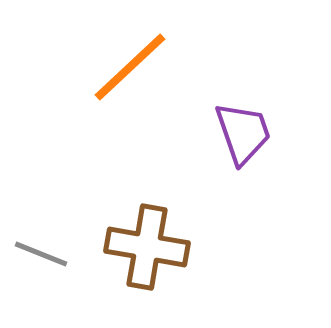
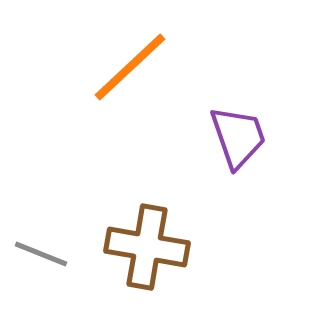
purple trapezoid: moved 5 px left, 4 px down
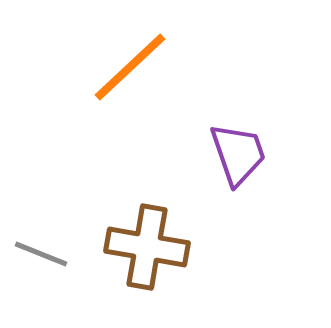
purple trapezoid: moved 17 px down
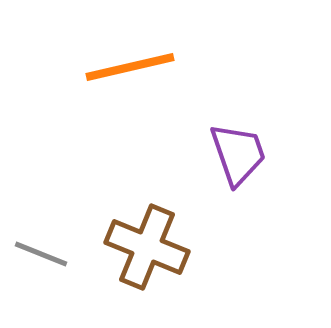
orange line: rotated 30 degrees clockwise
brown cross: rotated 12 degrees clockwise
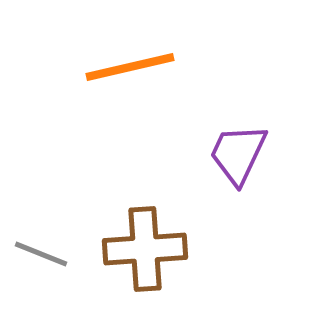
purple trapezoid: rotated 136 degrees counterclockwise
brown cross: moved 2 px left, 2 px down; rotated 26 degrees counterclockwise
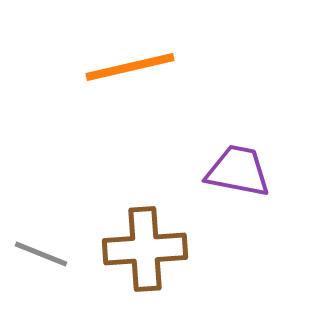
purple trapezoid: moved 17 px down; rotated 76 degrees clockwise
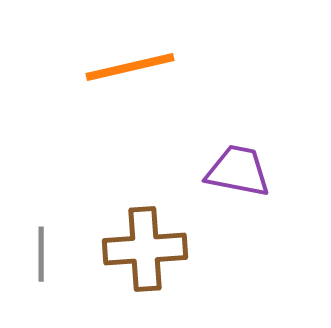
gray line: rotated 68 degrees clockwise
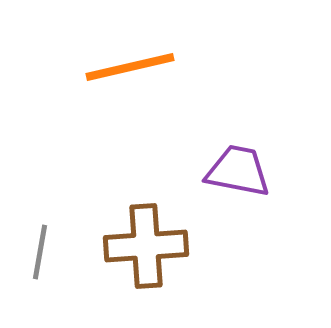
brown cross: moved 1 px right, 3 px up
gray line: moved 1 px left, 2 px up; rotated 10 degrees clockwise
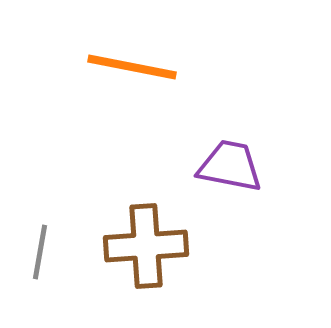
orange line: moved 2 px right; rotated 24 degrees clockwise
purple trapezoid: moved 8 px left, 5 px up
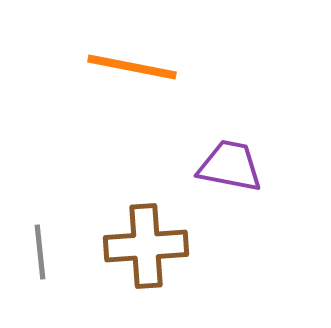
gray line: rotated 16 degrees counterclockwise
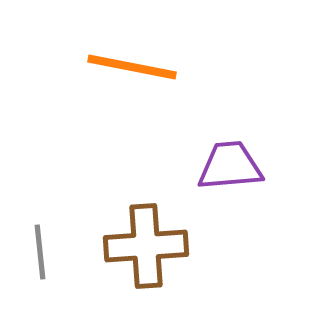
purple trapezoid: rotated 16 degrees counterclockwise
